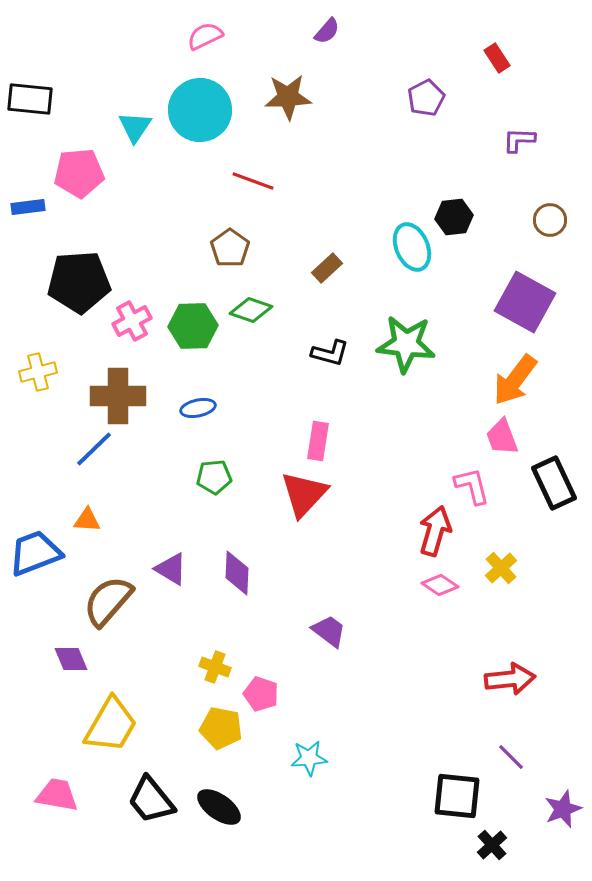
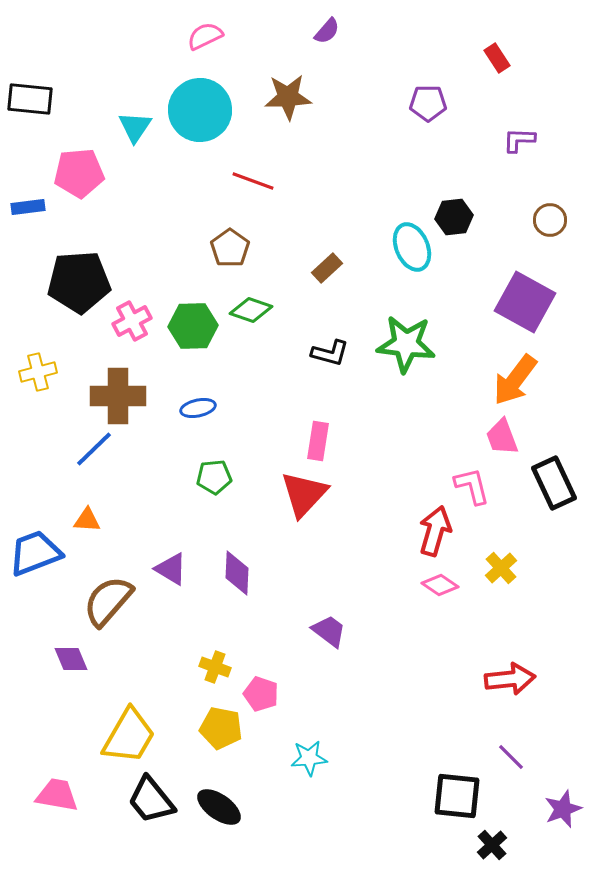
purple pentagon at (426, 98): moved 2 px right, 5 px down; rotated 27 degrees clockwise
yellow trapezoid at (111, 725): moved 18 px right, 11 px down
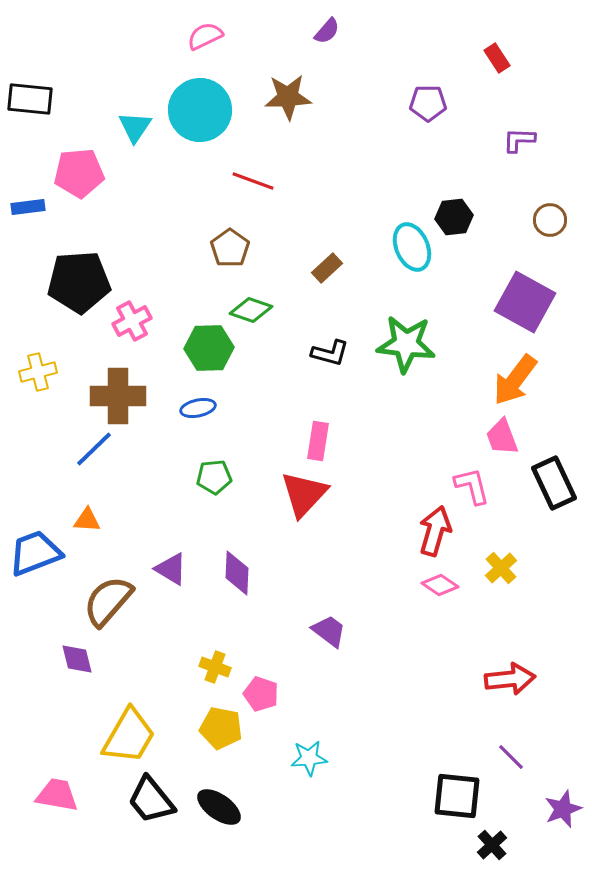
green hexagon at (193, 326): moved 16 px right, 22 px down
purple diamond at (71, 659): moved 6 px right; rotated 9 degrees clockwise
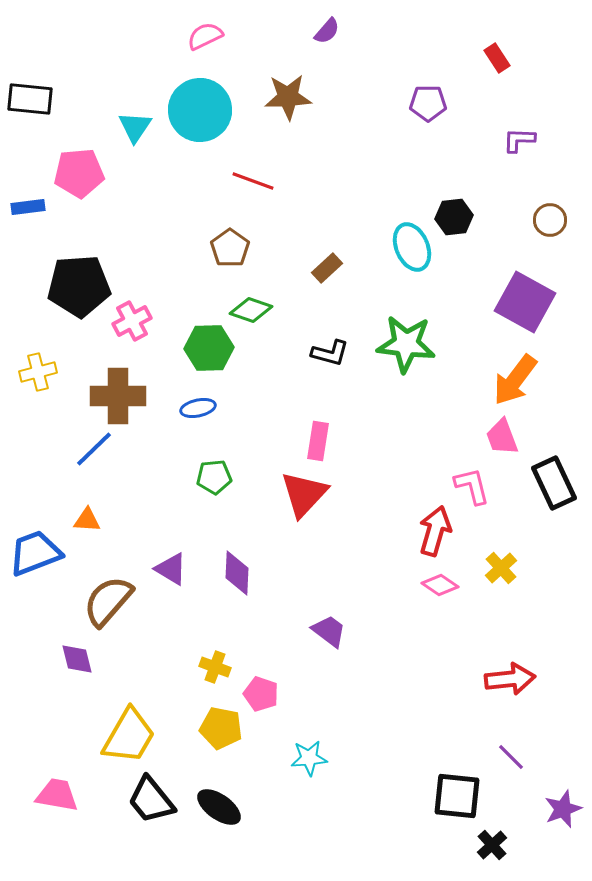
black pentagon at (79, 282): moved 4 px down
